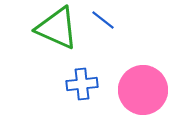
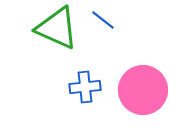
blue cross: moved 3 px right, 3 px down
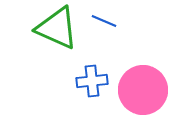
blue line: moved 1 px right, 1 px down; rotated 15 degrees counterclockwise
blue cross: moved 7 px right, 6 px up
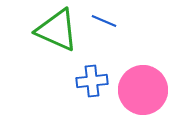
green triangle: moved 2 px down
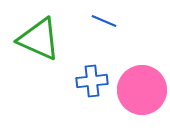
green triangle: moved 18 px left, 9 px down
pink circle: moved 1 px left
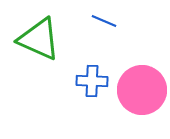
blue cross: rotated 8 degrees clockwise
